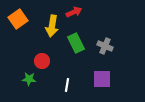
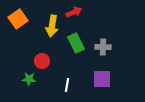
gray cross: moved 2 px left, 1 px down; rotated 21 degrees counterclockwise
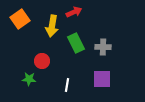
orange square: moved 2 px right
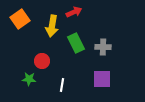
white line: moved 5 px left
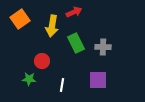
purple square: moved 4 px left, 1 px down
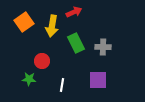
orange square: moved 4 px right, 3 px down
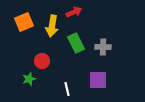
orange square: rotated 12 degrees clockwise
green star: rotated 24 degrees counterclockwise
white line: moved 5 px right, 4 px down; rotated 24 degrees counterclockwise
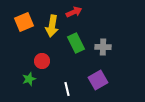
purple square: rotated 30 degrees counterclockwise
